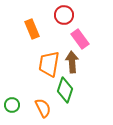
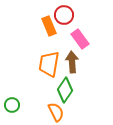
orange rectangle: moved 17 px right, 3 px up
green diamond: rotated 15 degrees clockwise
orange semicircle: moved 13 px right, 4 px down
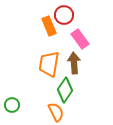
brown arrow: moved 2 px right, 1 px down
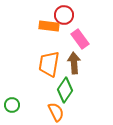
orange rectangle: rotated 60 degrees counterclockwise
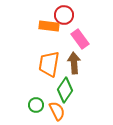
green circle: moved 24 px right
orange semicircle: moved 1 px right, 1 px up
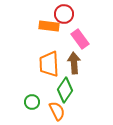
red circle: moved 1 px up
orange trapezoid: rotated 12 degrees counterclockwise
green circle: moved 4 px left, 3 px up
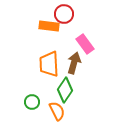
pink rectangle: moved 5 px right, 5 px down
brown arrow: rotated 20 degrees clockwise
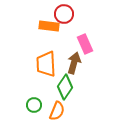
pink rectangle: rotated 12 degrees clockwise
orange trapezoid: moved 3 px left
green diamond: moved 3 px up
green circle: moved 2 px right, 3 px down
orange semicircle: rotated 48 degrees clockwise
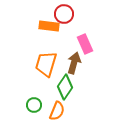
orange trapezoid: rotated 20 degrees clockwise
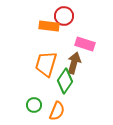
red circle: moved 2 px down
pink rectangle: rotated 48 degrees counterclockwise
green diamond: moved 6 px up
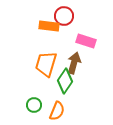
pink rectangle: moved 1 px right, 3 px up
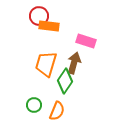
red circle: moved 25 px left
